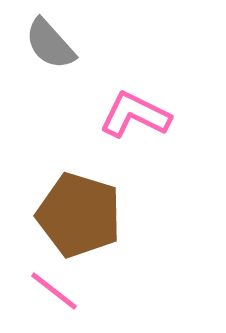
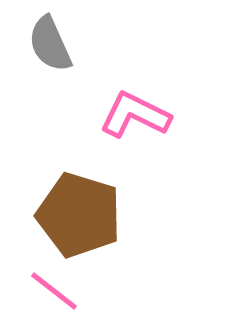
gray semicircle: rotated 18 degrees clockwise
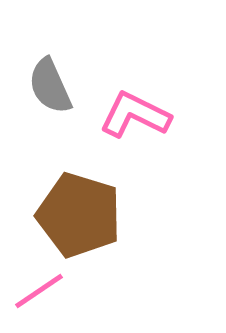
gray semicircle: moved 42 px down
pink line: moved 15 px left; rotated 72 degrees counterclockwise
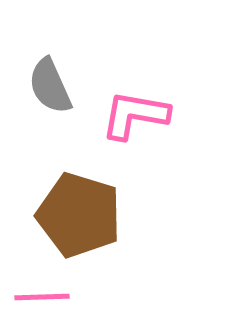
pink L-shape: rotated 16 degrees counterclockwise
pink line: moved 3 px right, 6 px down; rotated 32 degrees clockwise
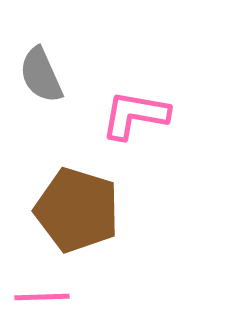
gray semicircle: moved 9 px left, 11 px up
brown pentagon: moved 2 px left, 5 px up
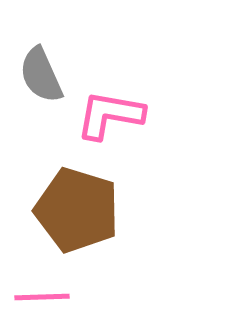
pink L-shape: moved 25 px left
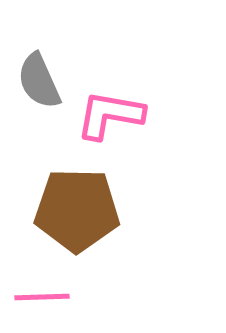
gray semicircle: moved 2 px left, 6 px down
brown pentagon: rotated 16 degrees counterclockwise
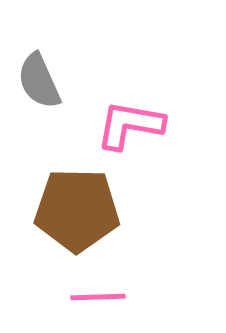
pink L-shape: moved 20 px right, 10 px down
pink line: moved 56 px right
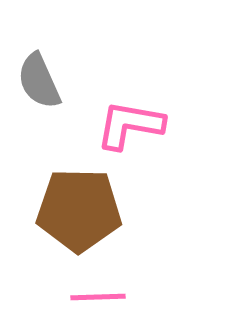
brown pentagon: moved 2 px right
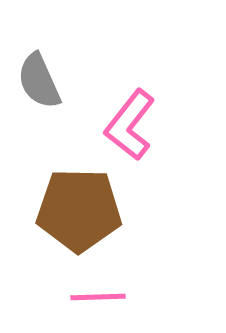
pink L-shape: rotated 62 degrees counterclockwise
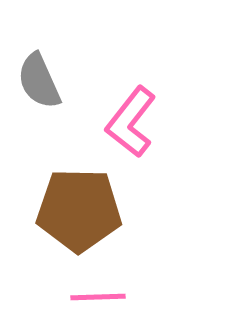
pink L-shape: moved 1 px right, 3 px up
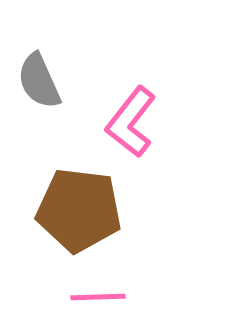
brown pentagon: rotated 6 degrees clockwise
